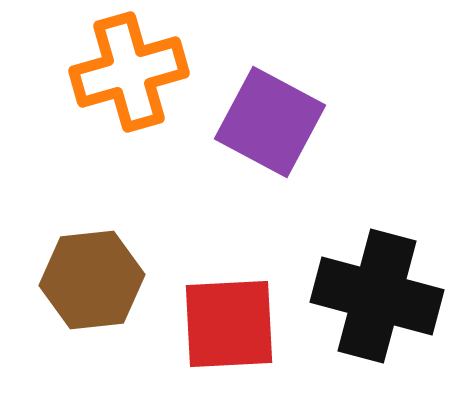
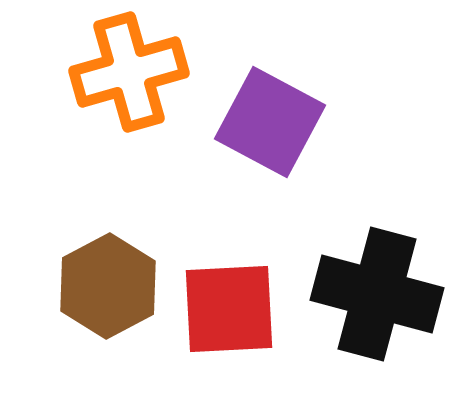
brown hexagon: moved 16 px right, 6 px down; rotated 22 degrees counterclockwise
black cross: moved 2 px up
red square: moved 15 px up
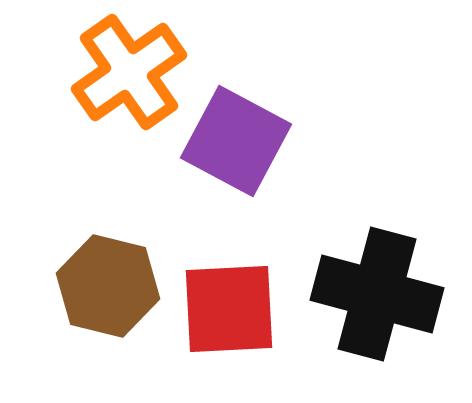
orange cross: rotated 19 degrees counterclockwise
purple square: moved 34 px left, 19 px down
brown hexagon: rotated 18 degrees counterclockwise
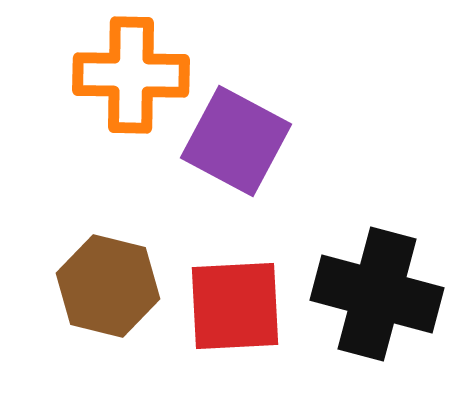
orange cross: moved 2 px right, 3 px down; rotated 36 degrees clockwise
red square: moved 6 px right, 3 px up
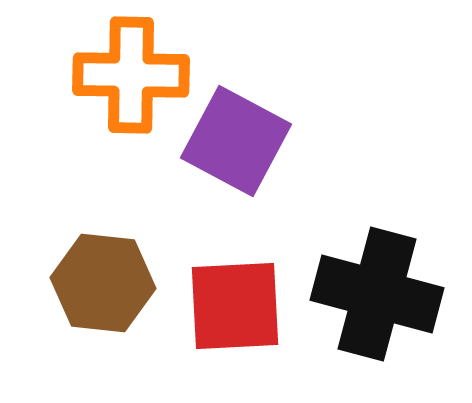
brown hexagon: moved 5 px left, 3 px up; rotated 8 degrees counterclockwise
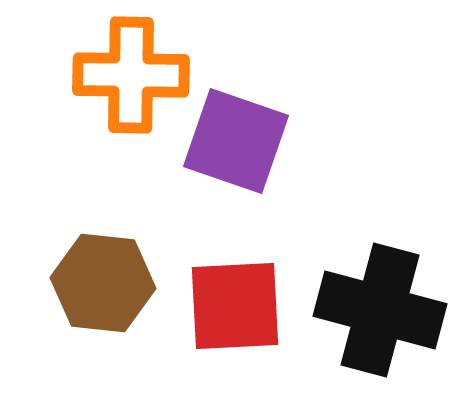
purple square: rotated 9 degrees counterclockwise
black cross: moved 3 px right, 16 px down
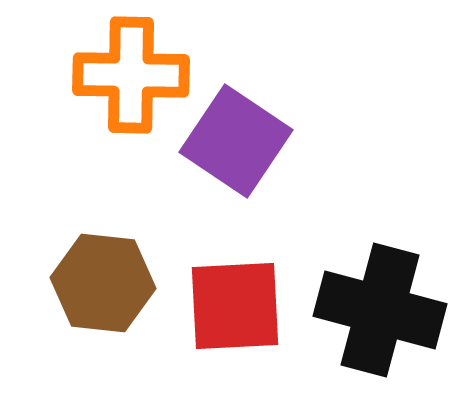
purple square: rotated 15 degrees clockwise
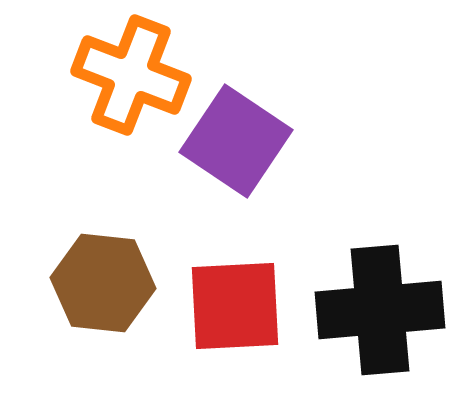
orange cross: rotated 20 degrees clockwise
black cross: rotated 20 degrees counterclockwise
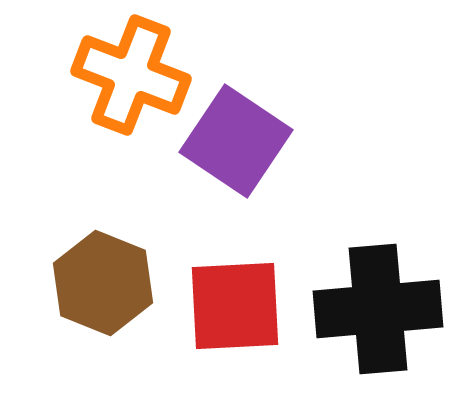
brown hexagon: rotated 16 degrees clockwise
black cross: moved 2 px left, 1 px up
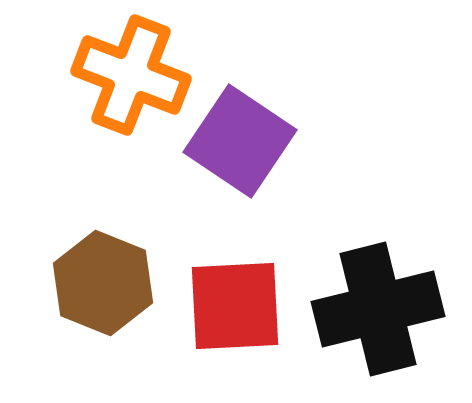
purple square: moved 4 px right
black cross: rotated 9 degrees counterclockwise
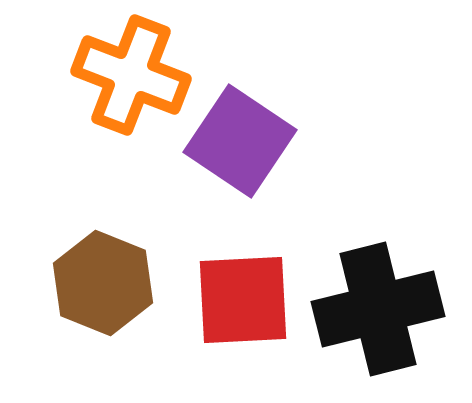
red square: moved 8 px right, 6 px up
